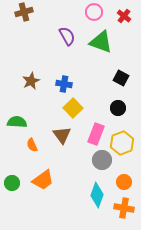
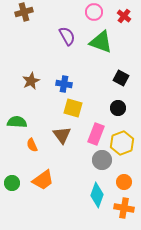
yellow square: rotated 30 degrees counterclockwise
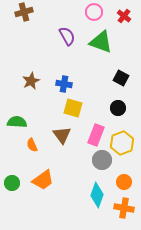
pink rectangle: moved 1 px down
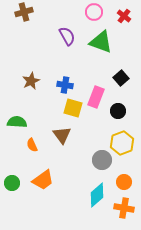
black square: rotated 21 degrees clockwise
blue cross: moved 1 px right, 1 px down
black circle: moved 3 px down
pink rectangle: moved 38 px up
cyan diamond: rotated 30 degrees clockwise
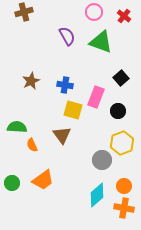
yellow square: moved 2 px down
green semicircle: moved 5 px down
orange circle: moved 4 px down
